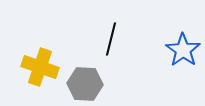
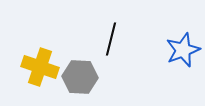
blue star: rotated 16 degrees clockwise
gray hexagon: moved 5 px left, 7 px up
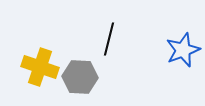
black line: moved 2 px left
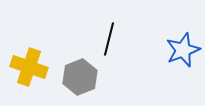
yellow cross: moved 11 px left
gray hexagon: rotated 24 degrees counterclockwise
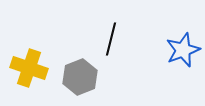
black line: moved 2 px right
yellow cross: moved 1 px down
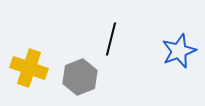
blue star: moved 4 px left, 1 px down
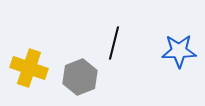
black line: moved 3 px right, 4 px down
blue star: rotated 20 degrees clockwise
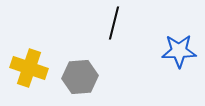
black line: moved 20 px up
gray hexagon: rotated 16 degrees clockwise
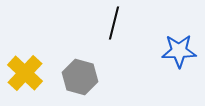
yellow cross: moved 4 px left, 5 px down; rotated 24 degrees clockwise
gray hexagon: rotated 20 degrees clockwise
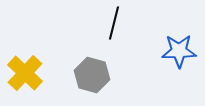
gray hexagon: moved 12 px right, 2 px up
